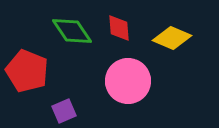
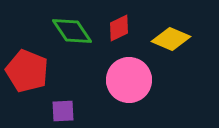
red diamond: rotated 68 degrees clockwise
yellow diamond: moved 1 px left, 1 px down
pink circle: moved 1 px right, 1 px up
purple square: moved 1 px left; rotated 20 degrees clockwise
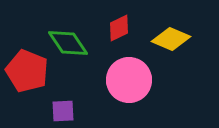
green diamond: moved 4 px left, 12 px down
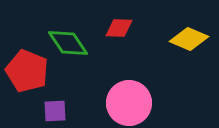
red diamond: rotated 28 degrees clockwise
yellow diamond: moved 18 px right
pink circle: moved 23 px down
purple square: moved 8 px left
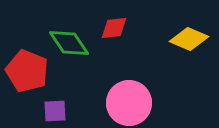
red diamond: moved 5 px left; rotated 8 degrees counterclockwise
green diamond: moved 1 px right
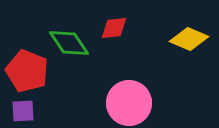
purple square: moved 32 px left
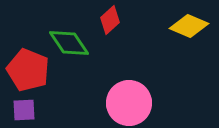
red diamond: moved 4 px left, 8 px up; rotated 36 degrees counterclockwise
yellow diamond: moved 13 px up
red pentagon: moved 1 px right, 1 px up
purple square: moved 1 px right, 1 px up
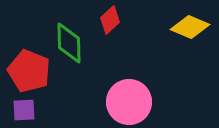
yellow diamond: moved 1 px right, 1 px down
green diamond: rotated 33 degrees clockwise
red pentagon: moved 1 px right, 1 px down
pink circle: moved 1 px up
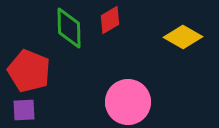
red diamond: rotated 12 degrees clockwise
yellow diamond: moved 7 px left, 10 px down; rotated 6 degrees clockwise
green diamond: moved 15 px up
pink circle: moved 1 px left
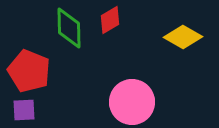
pink circle: moved 4 px right
